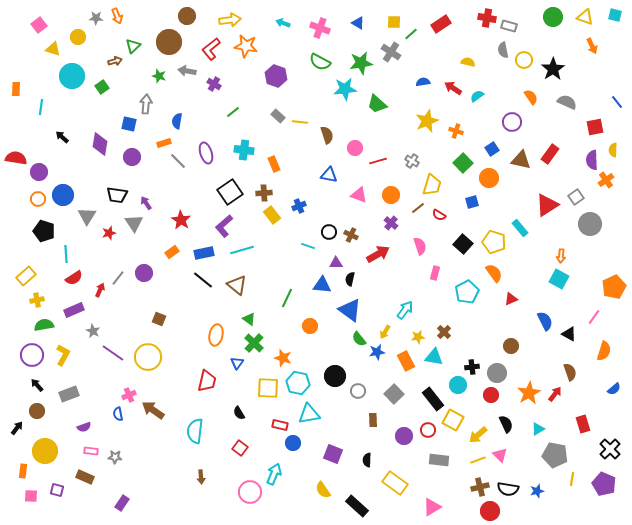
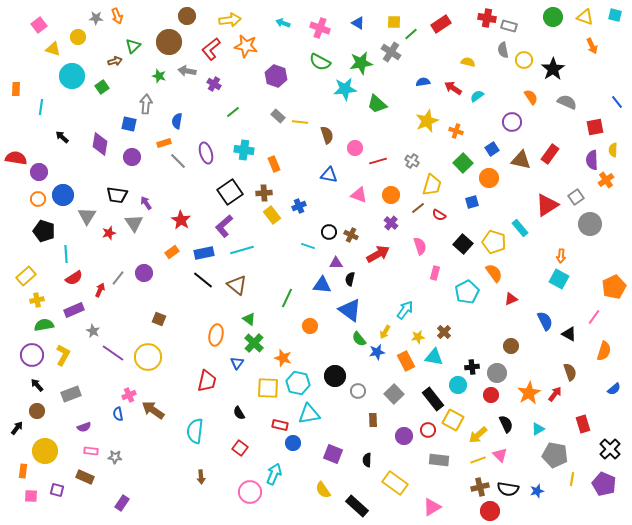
gray rectangle at (69, 394): moved 2 px right
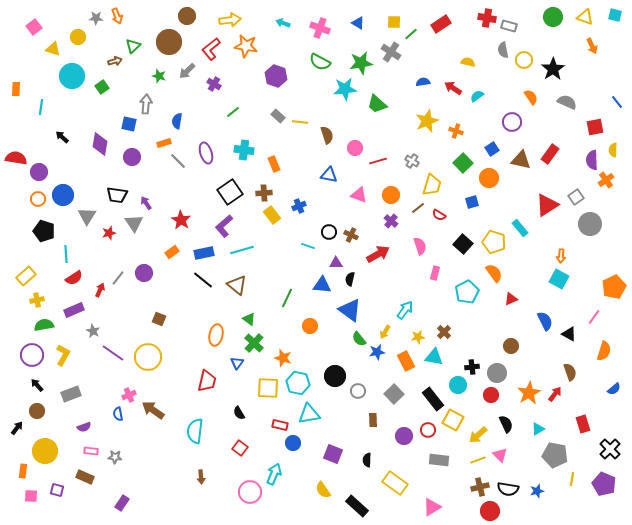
pink square at (39, 25): moved 5 px left, 2 px down
gray arrow at (187, 71): rotated 54 degrees counterclockwise
purple cross at (391, 223): moved 2 px up
